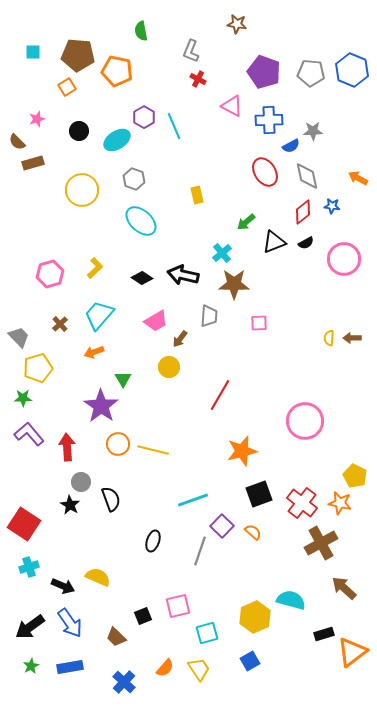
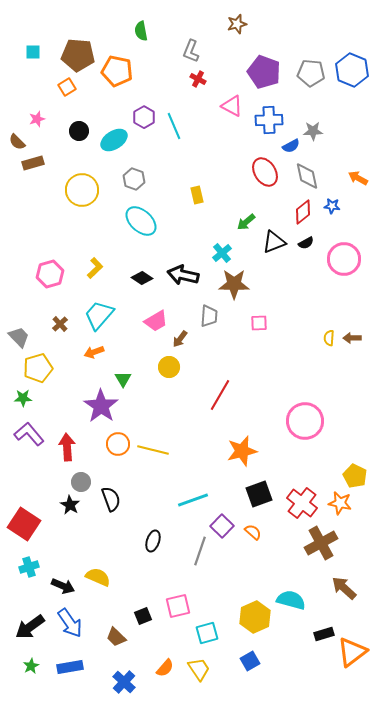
brown star at (237, 24): rotated 24 degrees counterclockwise
cyan ellipse at (117, 140): moved 3 px left
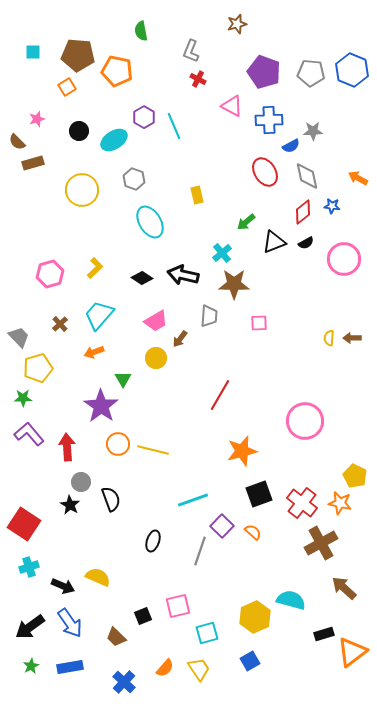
cyan ellipse at (141, 221): moved 9 px right, 1 px down; rotated 16 degrees clockwise
yellow circle at (169, 367): moved 13 px left, 9 px up
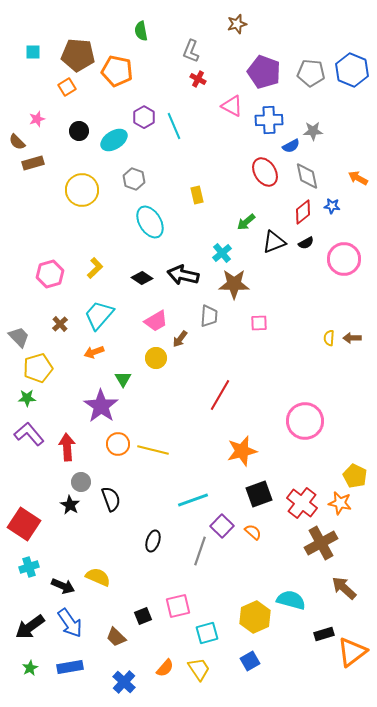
green star at (23, 398): moved 4 px right
green star at (31, 666): moved 1 px left, 2 px down
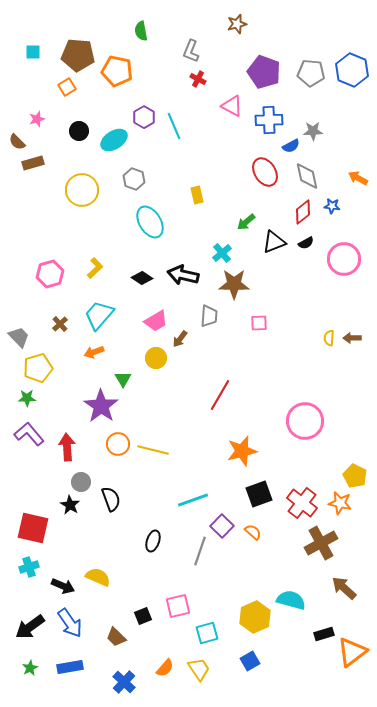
red square at (24, 524): moved 9 px right, 4 px down; rotated 20 degrees counterclockwise
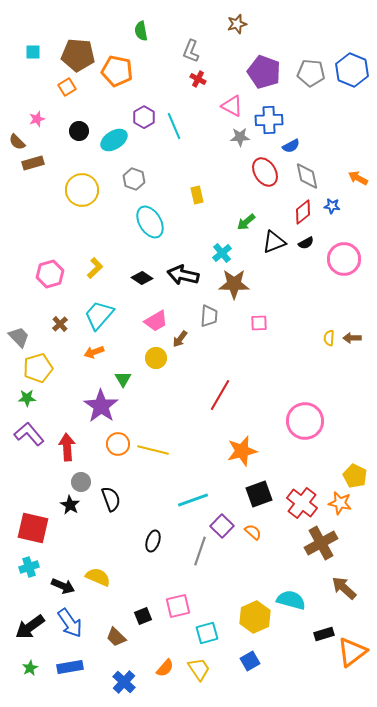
gray star at (313, 131): moved 73 px left, 6 px down
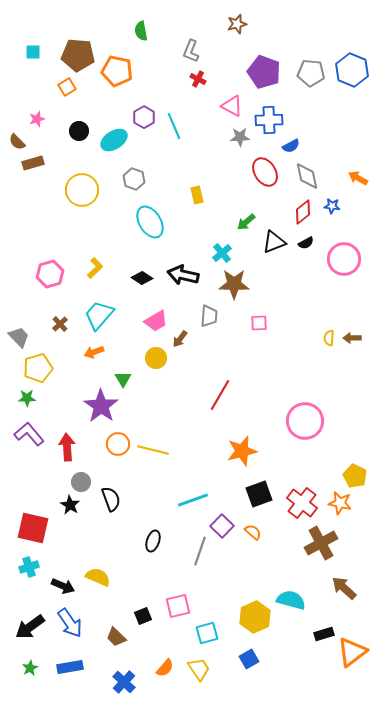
blue square at (250, 661): moved 1 px left, 2 px up
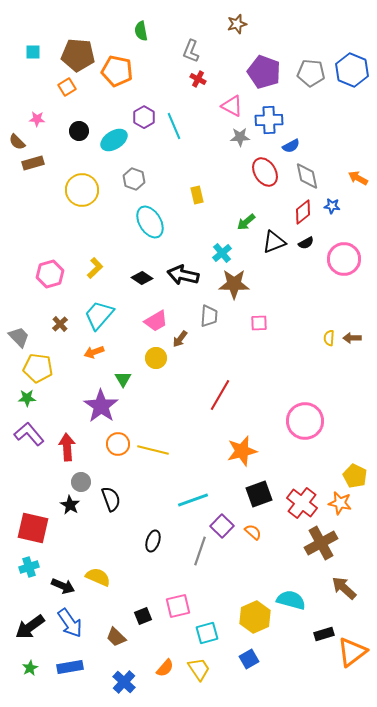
pink star at (37, 119): rotated 21 degrees clockwise
yellow pentagon at (38, 368): rotated 24 degrees clockwise
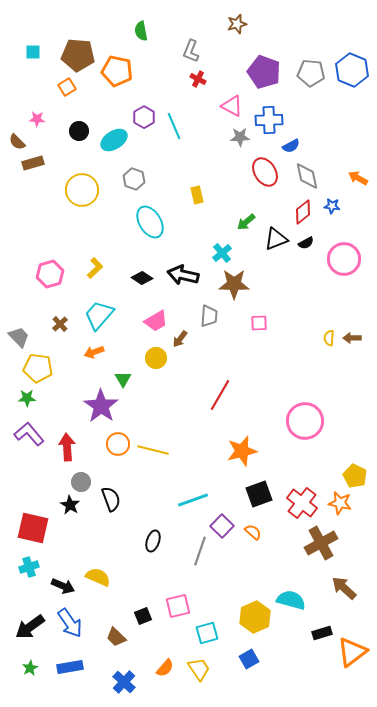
black triangle at (274, 242): moved 2 px right, 3 px up
black rectangle at (324, 634): moved 2 px left, 1 px up
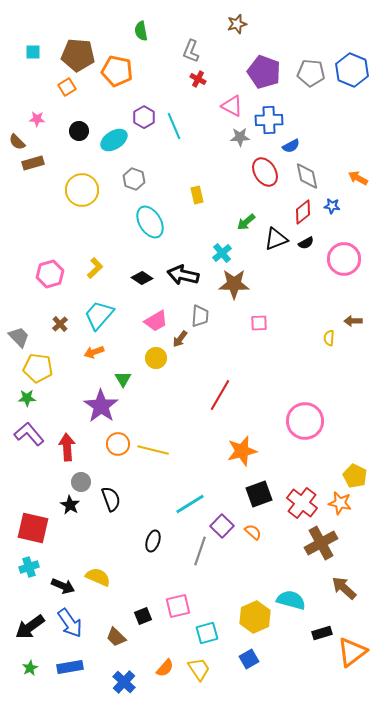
gray trapezoid at (209, 316): moved 9 px left
brown arrow at (352, 338): moved 1 px right, 17 px up
cyan line at (193, 500): moved 3 px left, 4 px down; rotated 12 degrees counterclockwise
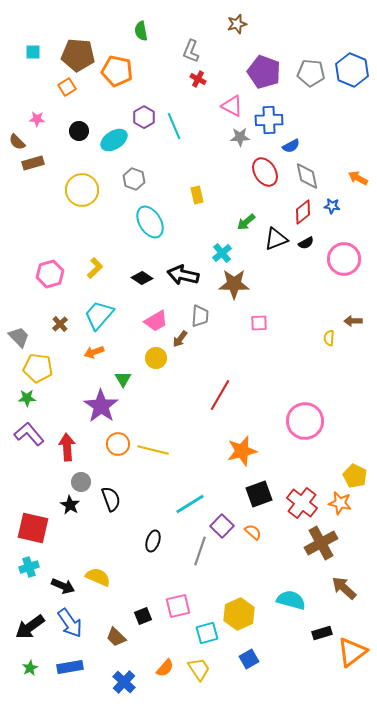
yellow hexagon at (255, 617): moved 16 px left, 3 px up
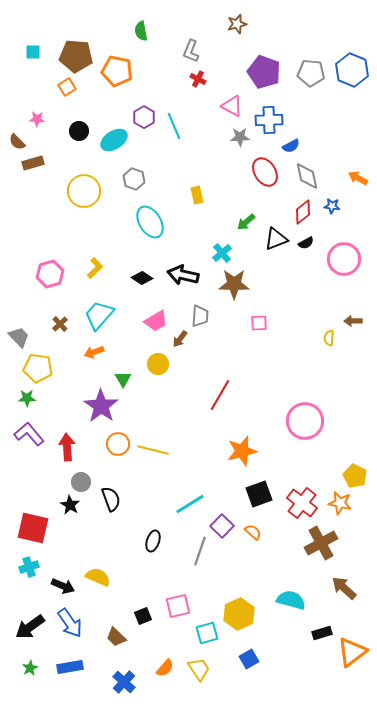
brown pentagon at (78, 55): moved 2 px left, 1 px down
yellow circle at (82, 190): moved 2 px right, 1 px down
yellow circle at (156, 358): moved 2 px right, 6 px down
